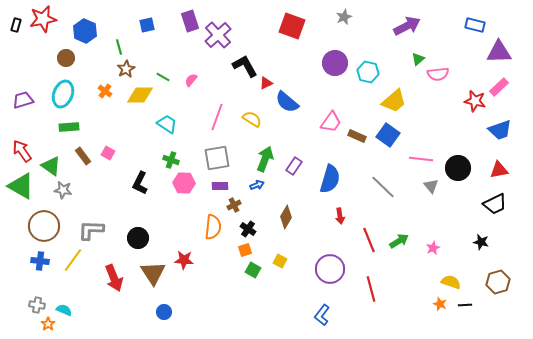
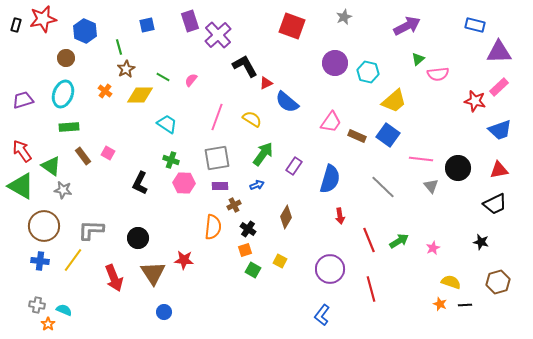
green arrow at (265, 159): moved 2 px left, 5 px up; rotated 15 degrees clockwise
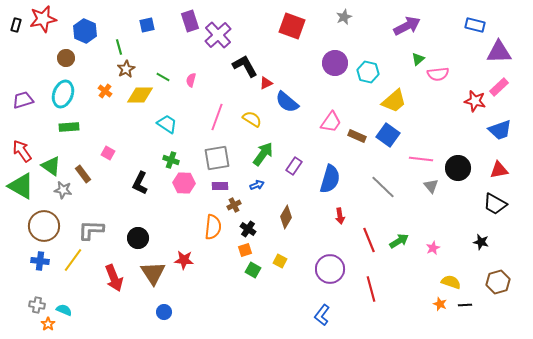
pink semicircle at (191, 80): rotated 24 degrees counterclockwise
brown rectangle at (83, 156): moved 18 px down
black trapezoid at (495, 204): rotated 55 degrees clockwise
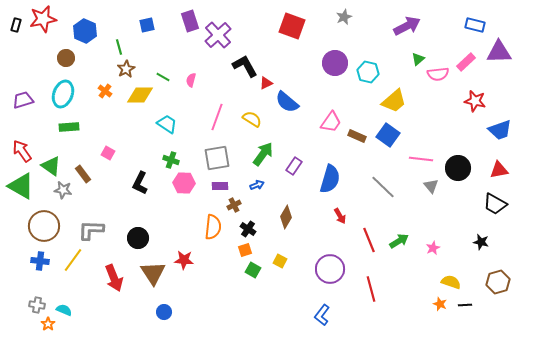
pink rectangle at (499, 87): moved 33 px left, 25 px up
red arrow at (340, 216): rotated 21 degrees counterclockwise
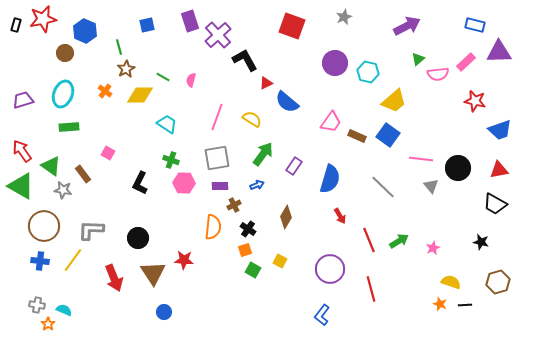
brown circle at (66, 58): moved 1 px left, 5 px up
black L-shape at (245, 66): moved 6 px up
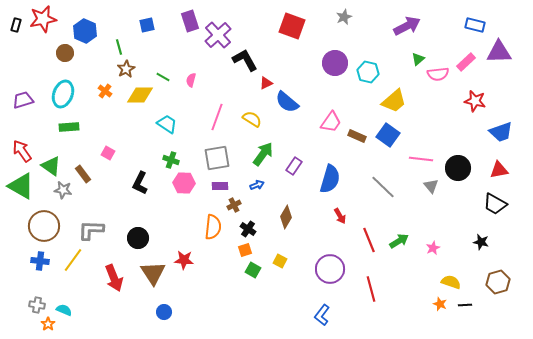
blue trapezoid at (500, 130): moved 1 px right, 2 px down
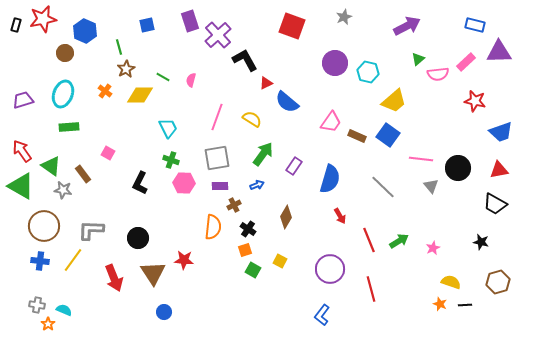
cyan trapezoid at (167, 124): moved 1 px right, 4 px down; rotated 30 degrees clockwise
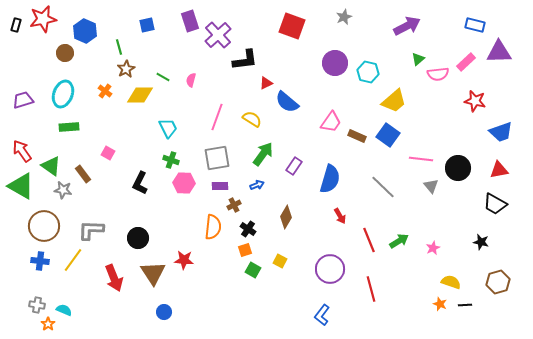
black L-shape at (245, 60): rotated 112 degrees clockwise
